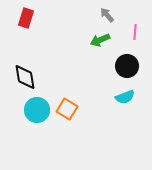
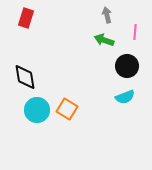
gray arrow: rotated 28 degrees clockwise
green arrow: moved 4 px right; rotated 42 degrees clockwise
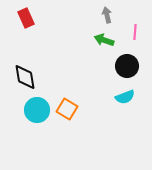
red rectangle: rotated 42 degrees counterclockwise
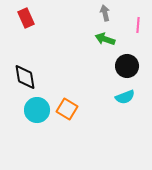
gray arrow: moved 2 px left, 2 px up
pink line: moved 3 px right, 7 px up
green arrow: moved 1 px right, 1 px up
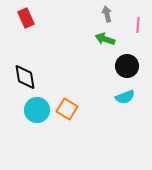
gray arrow: moved 2 px right, 1 px down
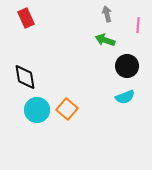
green arrow: moved 1 px down
orange square: rotated 10 degrees clockwise
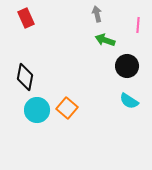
gray arrow: moved 10 px left
black diamond: rotated 20 degrees clockwise
cyan semicircle: moved 4 px right, 4 px down; rotated 54 degrees clockwise
orange square: moved 1 px up
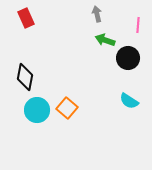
black circle: moved 1 px right, 8 px up
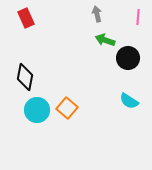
pink line: moved 8 px up
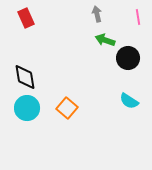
pink line: rotated 14 degrees counterclockwise
black diamond: rotated 20 degrees counterclockwise
cyan circle: moved 10 px left, 2 px up
